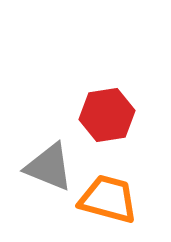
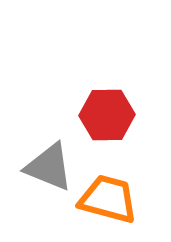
red hexagon: rotated 8 degrees clockwise
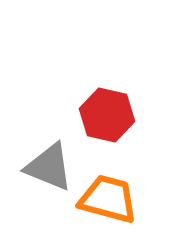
red hexagon: rotated 14 degrees clockwise
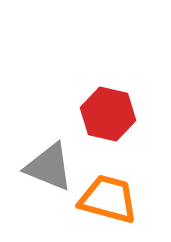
red hexagon: moved 1 px right, 1 px up
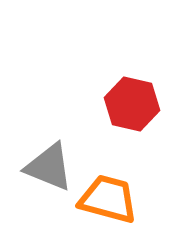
red hexagon: moved 24 px right, 10 px up
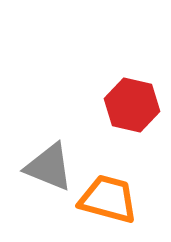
red hexagon: moved 1 px down
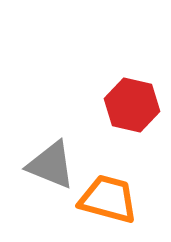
gray triangle: moved 2 px right, 2 px up
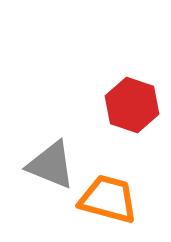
red hexagon: rotated 6 degrees clockwise
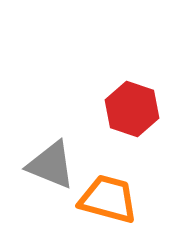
red hexagon: moved 4 px down
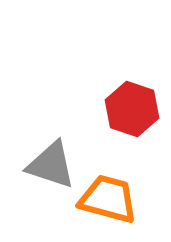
gray triangle: rotated 4 degrees counterclockwise
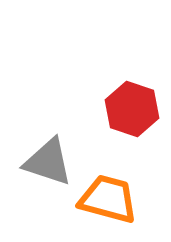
gray triangle: moved 3 px left, 3 px up
